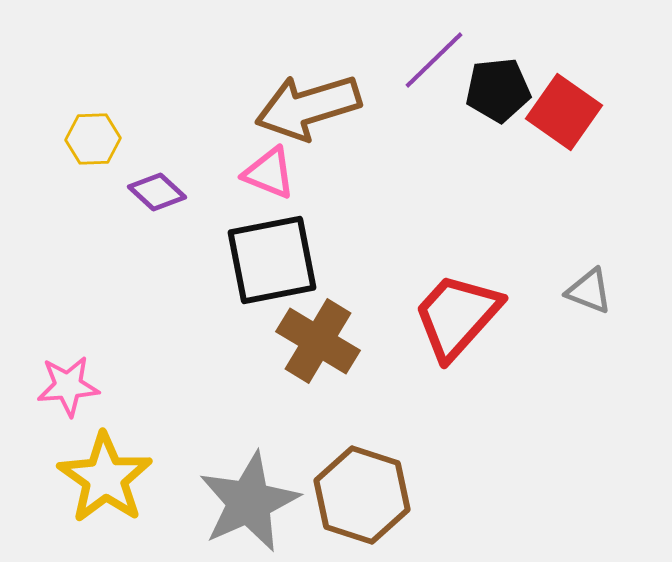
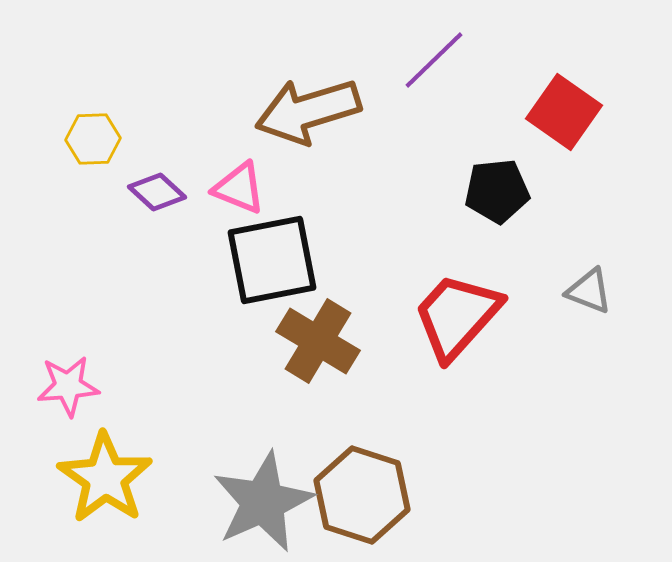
black pentagon: moved 1 px left, 101 px down
brown arrow: moved 4 px down
pink triangle: moved 30 px left, 15 px down
gray star: moved 14 px right
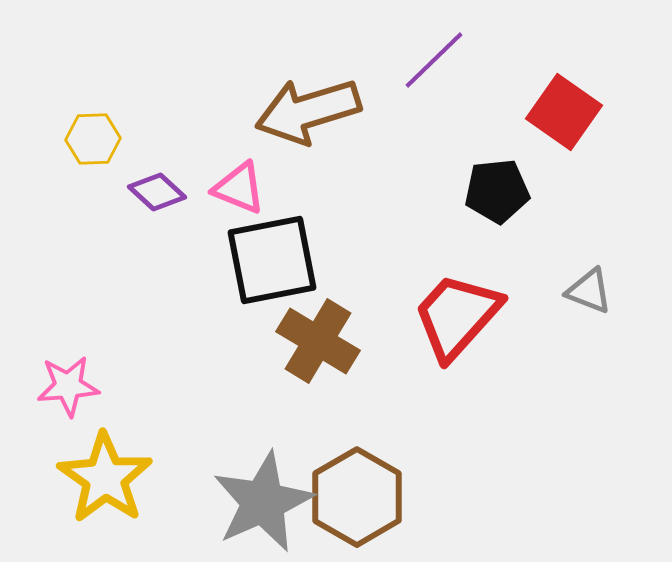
brown hexagon: moved 5 px left, 2 px down; rotated 12 degrees clockwise
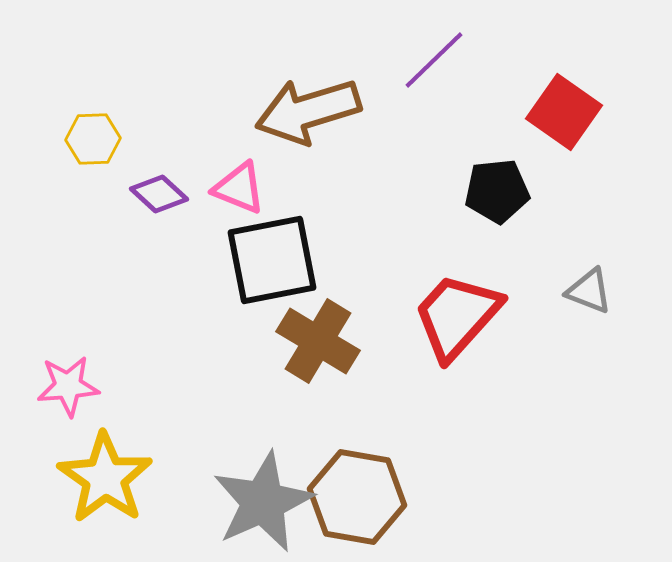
purple diamond: moved 2 px right, 2 px down
brown hexagon: rotated 20 degrees counterclockwise
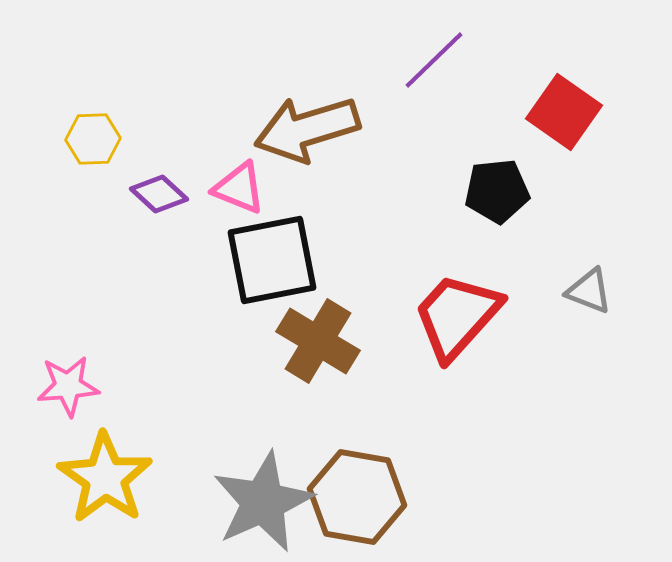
brown arrow: moved 1 px left, 18 px down
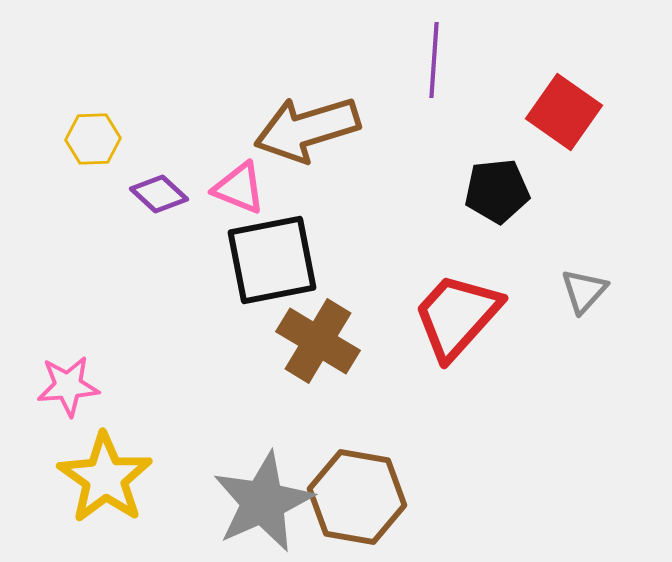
purple line: rotated 42 degrees counterclockwise
gray triangle: moved 5 px left; rotated 51 degrees clockwise
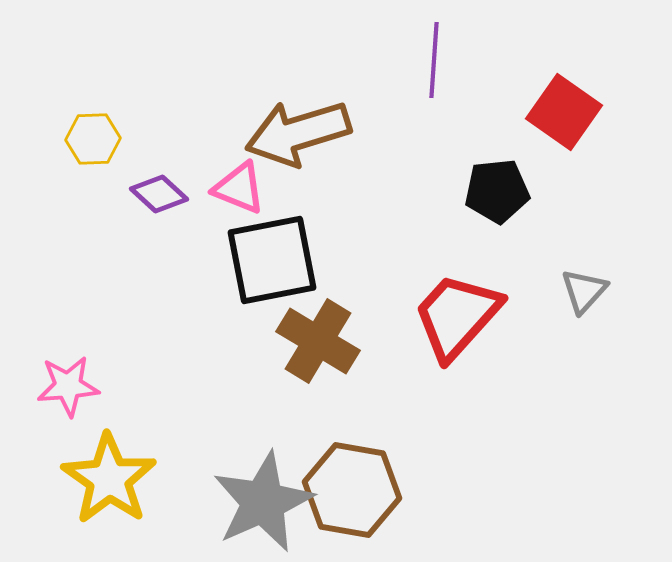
brown arrow: moved 9 px left, 4 px down
yellow star: moved 4 px right, 1 px down
brown hexagon: moved 5 px left, 7 px up
